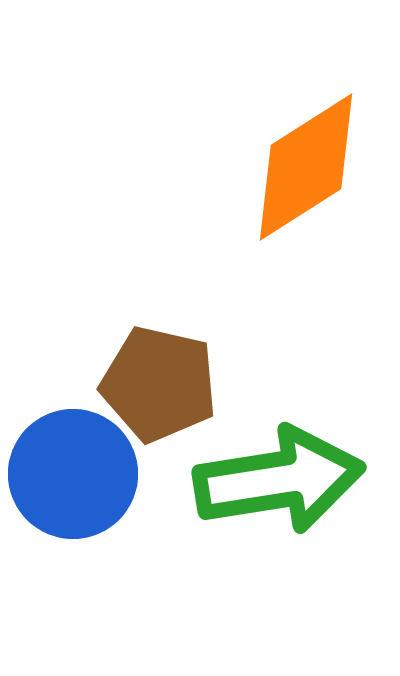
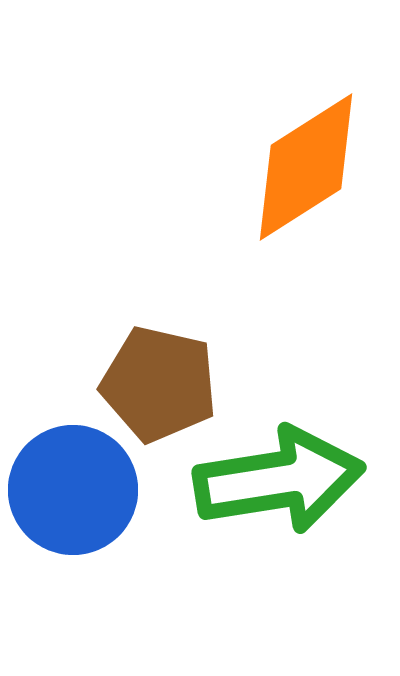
blue circle: moved 16 px down
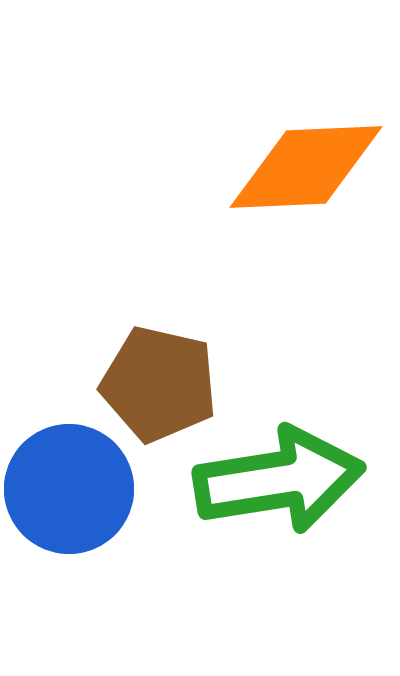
orange diamond: rotated 30 degrees clockwise
blue circle: moved 4 px left, 1 px up
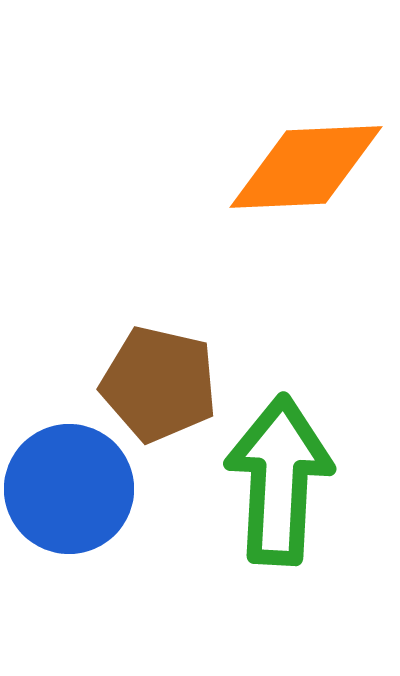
green arrow: rotated 78 degrees counterclockwise
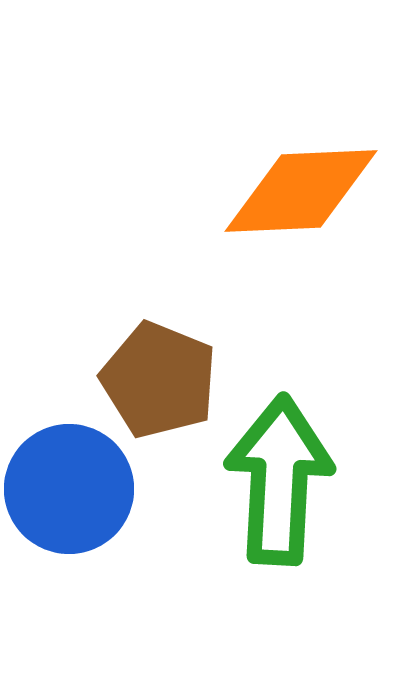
orange diamond: moved 5 px left, 24 px down
brown pentagon: moved 4 px up; rotated 9 degrees clockwise
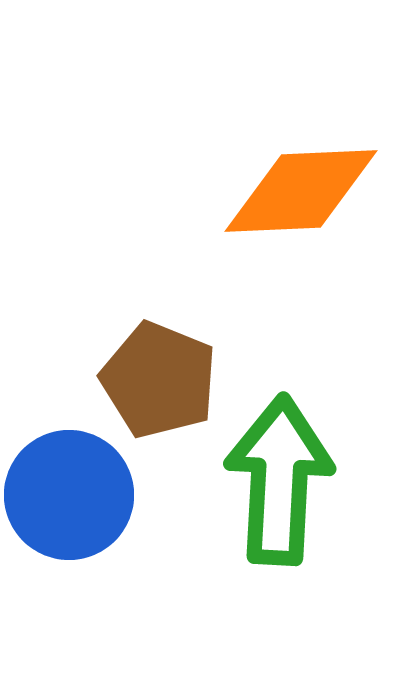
blue circle: moved 6 px down
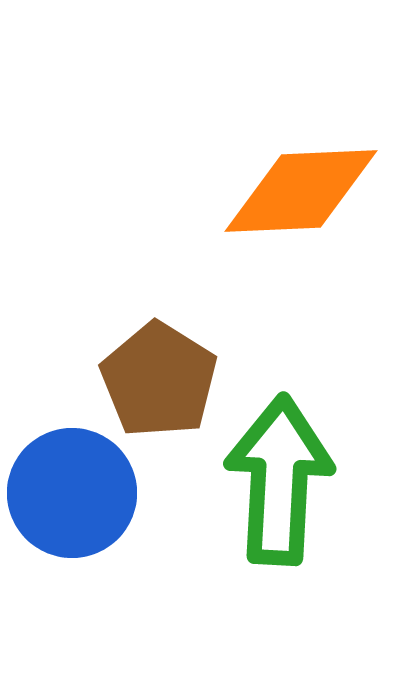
brown pentagon: rotated 10 degrees clockwise
blue circle: moved 3 px right, 2 px up
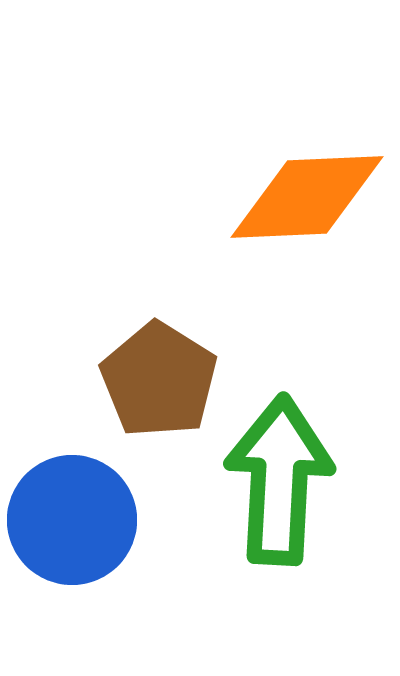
orange diamond: moved 6 px right, 6 px down
blue circle: moved 27 px down
